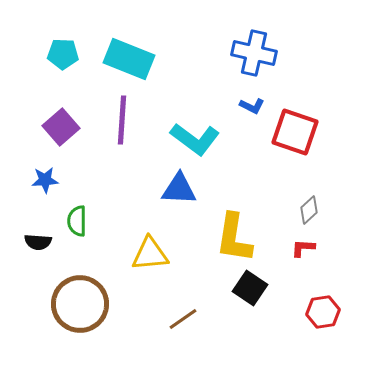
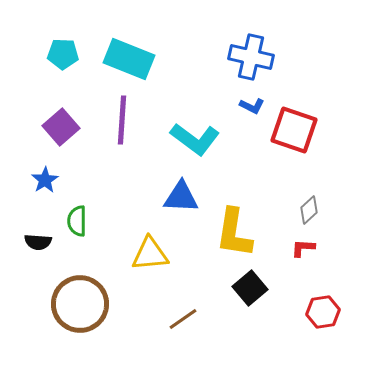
blue cross: moved 3 px left, 4 px down
red square: moved 1 px left, 2 px up
blue star: rotated 28 degrees counterclockwise
blue triangle: moved 2 px right, 8 px down
yellow L-shape: moved 5 px up
black square: rotated 16 degrees clockwise
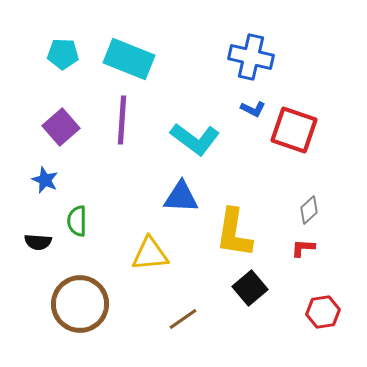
blue L-shape: moved 1 px right, 3 px down
blue star: rotated 16 degrees counterclockwise
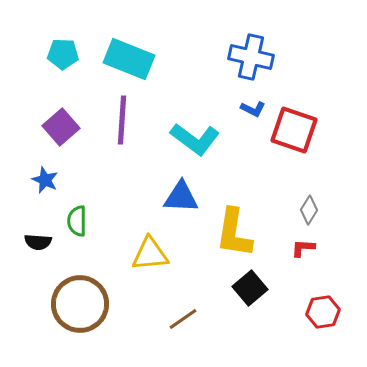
gray diamond: rotated 16 degrees counterclockwise
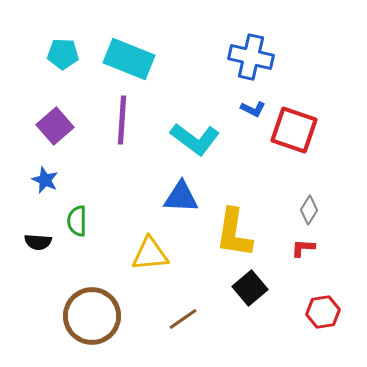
purple square: moved 6 px left, 1 px up
brown circle: moved 12 px right, 12 px down
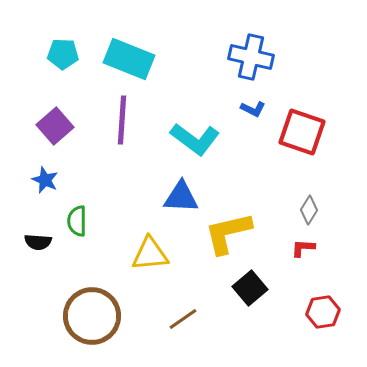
red square: moved 8 px right, 2 px down
yellow L-shape: moved 6 px left; rotated 68 degrees clockwise
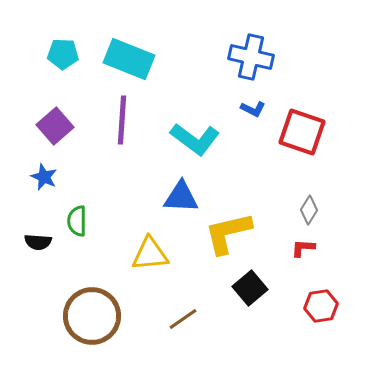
blue star: moved 1 px left, 3 px up
red hexagon: moved 2 px left, 6 px up
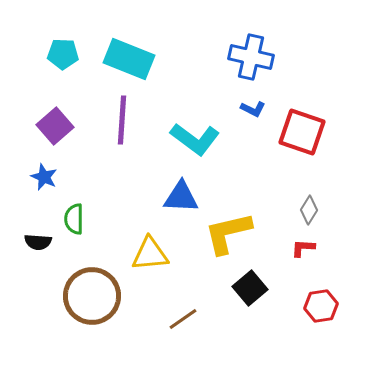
green semicircle: moved 3 px left, 2 px up
brown circle: moved 20 px up
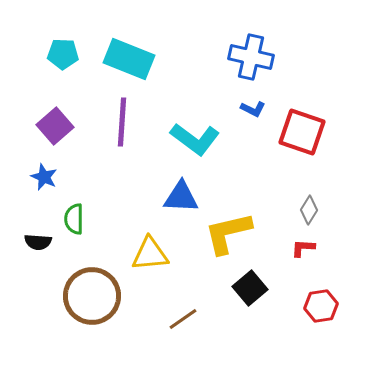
purple line: moved 2 px down
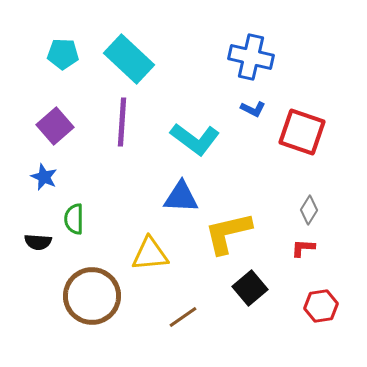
cyan rectangle: rotated 21 degrees clockwise
brown line: moved 2 px up
